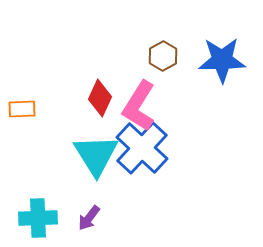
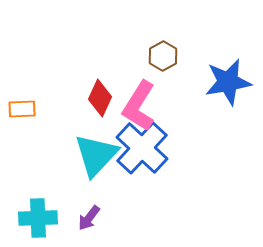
blue star: moved 6 px right, 22 px down; rotated 9 degrees counterclockwise
cyan triangle: rotated 15 degrees clockwise
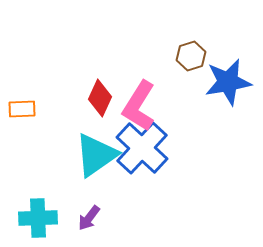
brown hexagon: moved 28 px right; rotated 12 degrees clockwise
cyan triangle: rotated 12 degrees clockwise
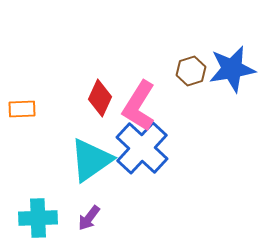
brown hexagon: moved 15 px down
blue star: moved 4 px right, 13 px up
cyan triangle: moved 5 px left, 5 px down
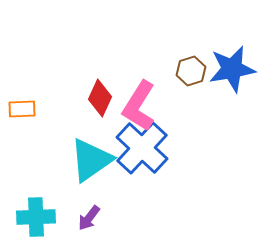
cyan cross: moved 2 px left, 1 px up
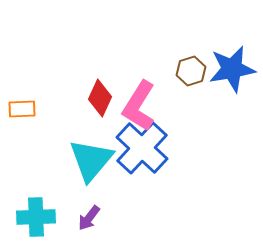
cyan triangle: rotated 15 degrees counterclockwise
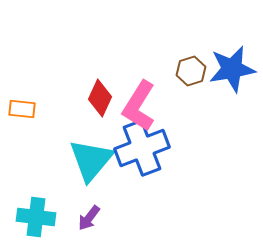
orange rectangle: rotated 8 degrees clockwise
blue cross: rotated 26 degrees clockwise
cyan cross: rotated 9 degrees clockwise
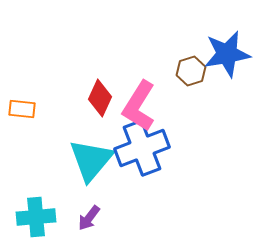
blue star: moved 5 px left, 15 px up
cyan cross: rotated 12 degrees counterclockwise
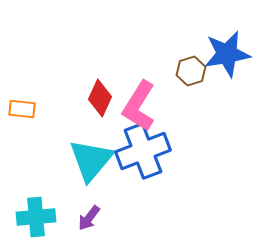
blue cross: moved 1 px right, 3 px down
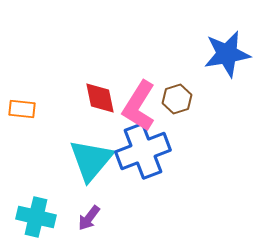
brown hexagon: moved 14 px left, 28 px down
red diamond: rotated 36 degrees counterclockwise
cyan cross: rotated 18 degrees clockwise
